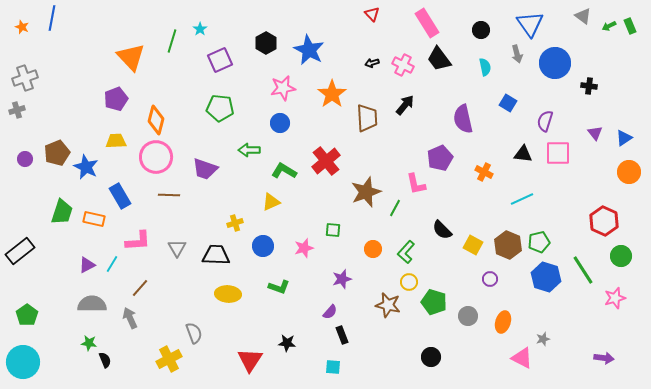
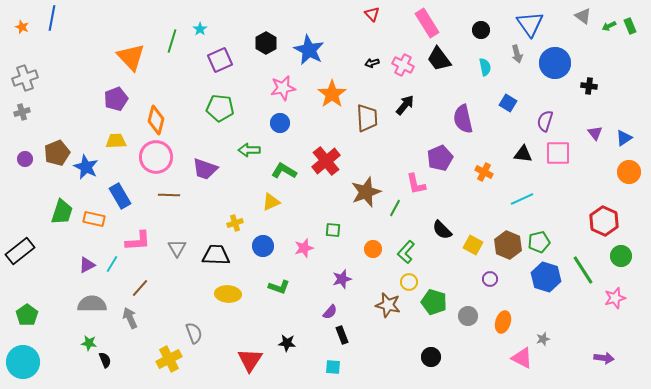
gray cross at (17, 110): moved 5 px right, 2 px down
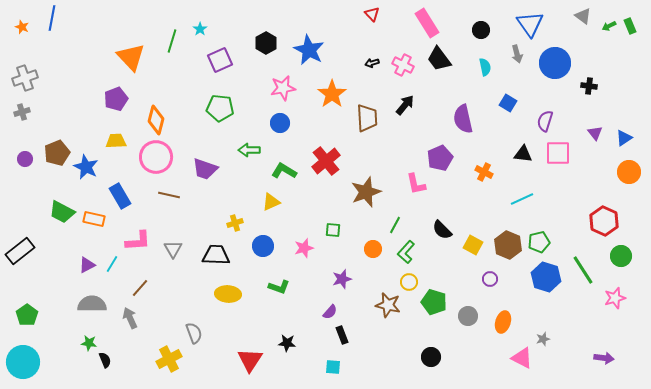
brown line at (169, 195): rotated 10 degrees clockwise
green line at (395, 208): moved 17 px down
green trapezoid at (62, 212): rotated 100 degrees clockwise
gray triangle at (177, 248): moved 4 px left, 1 px down
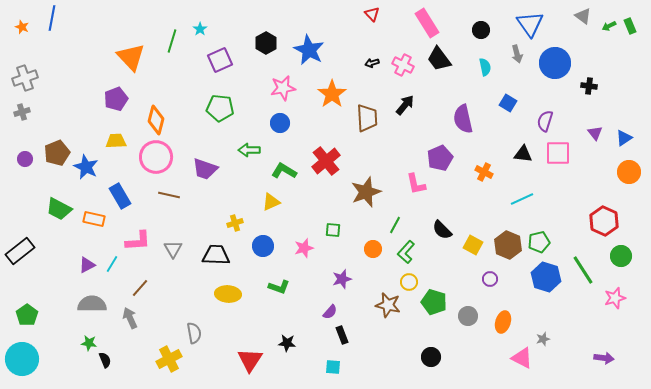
green trapezoid at (62, 212): moved 3 px left, 3 px up
gray semicircle at (194, 333): rotated 10 degrees clockwise
cyan circle at (23, 362): moved 1 px left, 3 px up
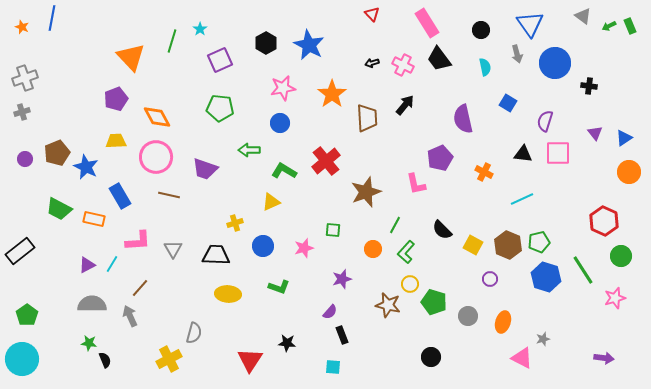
blue star at (309, 50): moved 5 px up
orange diamond at (156, 120): moved 1 px right, 3 px up; rotated 44 degrees counterclockwise
yellow circle at (409, 282): moved 1 px right, 2 px down
gray arrow at (130, 318): moved 2 px up
gray semicircle at (194, 333): rotated 25 degrees clockwise
